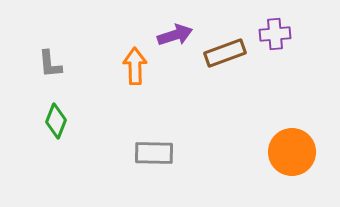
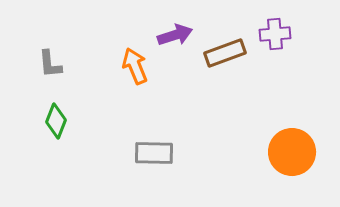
orange arrow: rotated 21 degrees counterclockwise
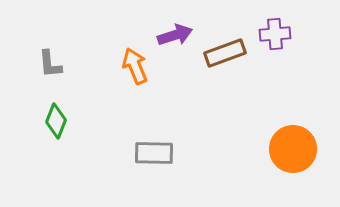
orange circle: moved 1 px right, 3 px up
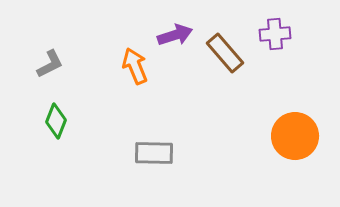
brown rectangle: rotated 69 degrees clockwise
gray L-shape: rotated 112 degrees counterclockwise
orange circle: moved 2 px right, 13 px up
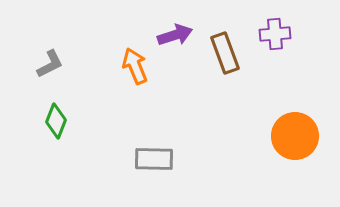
brown rectangle: rotated 21 degrees clockwise
gray rectangle: moved 6 px down
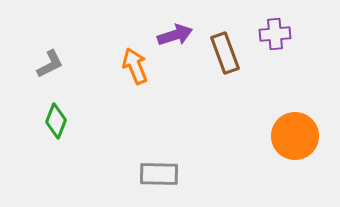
gray rectangle: moved 5 px right, 15 px down
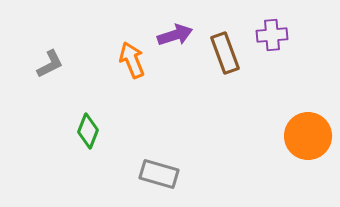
purple cross: moved 3 px left, 1 px down
orange arrow: moved 3 px left, 6 px up
green diamond: moved 32 px right, 10 px down
orange circle: moved 13 px right
gray rectangle: rotated 15 degrees clockwise
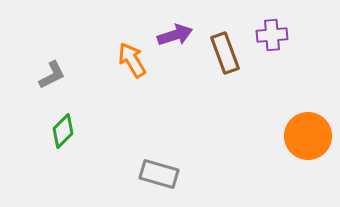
orange arrow: rotated 9 degrees counterclockwise
gray L-shape: moved 2 px right, 11 px down
green diamond: moved 25 px left; rotated 24 degrees clockwise
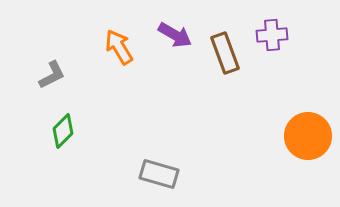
purple arrow: rotated 48 degrees clockwise
orange arrow: moved 13 px left, 13 px up
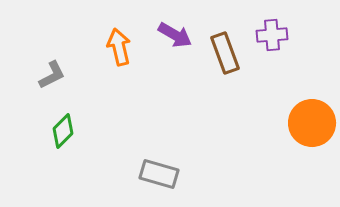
orange arrow: rotated 18 degrees clockwise
orange circle: moved 4 px right, 13 px up
